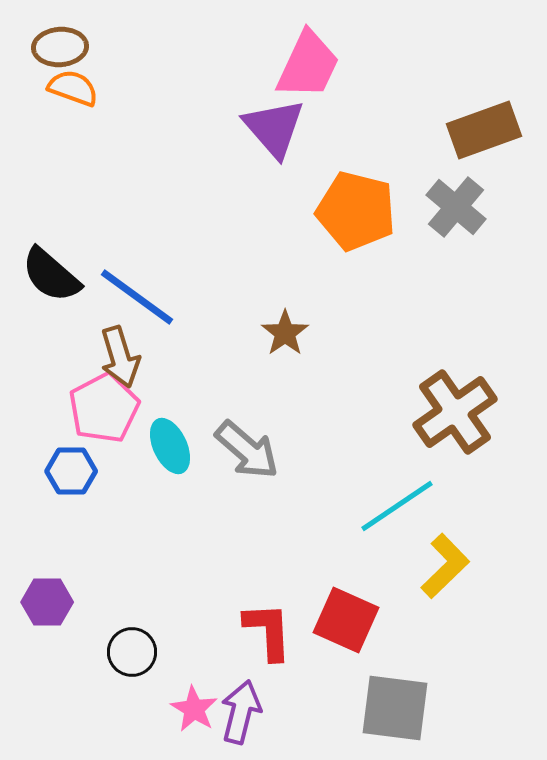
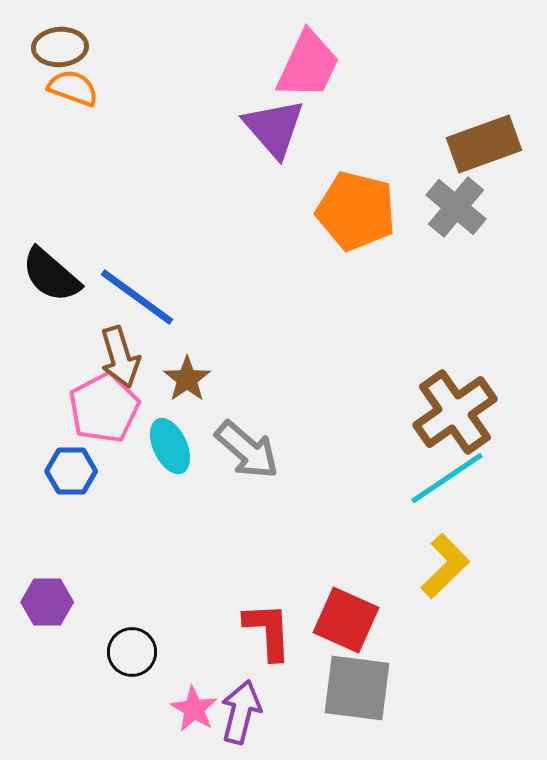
brown rectangle: moved 14 px down
brown star: moved 98 px left, 46 px down
cyan line: moved 50 px right, 28 px up
gray square: moved 38 px left, 20 px up
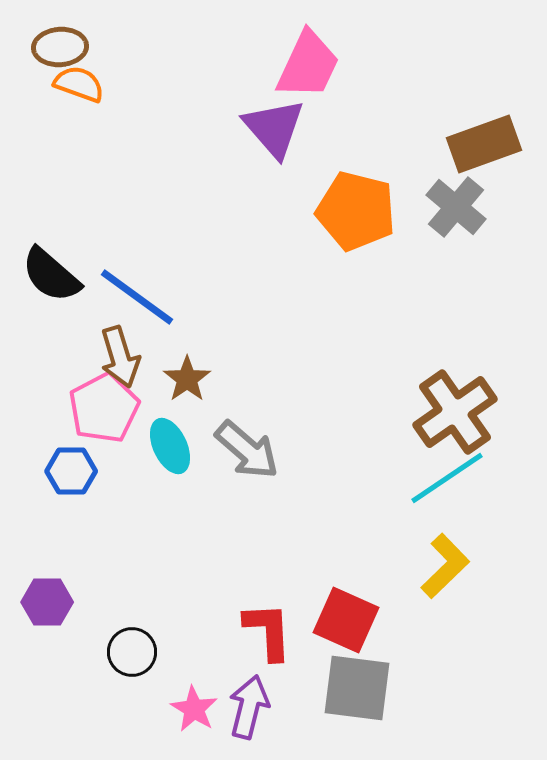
orange semicircle: moved 6 px right, 4 px up
purple arrow: moved 8 px right, 5 px up
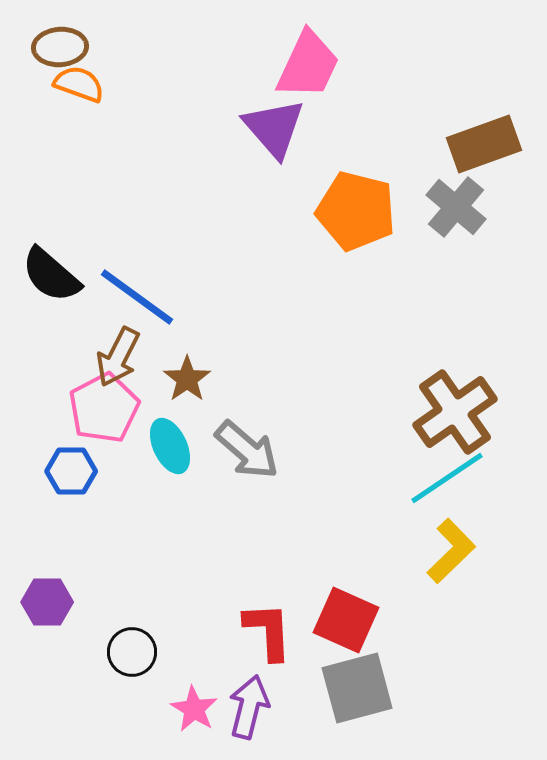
brown arrow: moved 2 px left; rotated 44 degrees clockwise
yellow L-shape: moved 6 px right, 15 px up
gray square: rotated 22 degrees counterclockwise
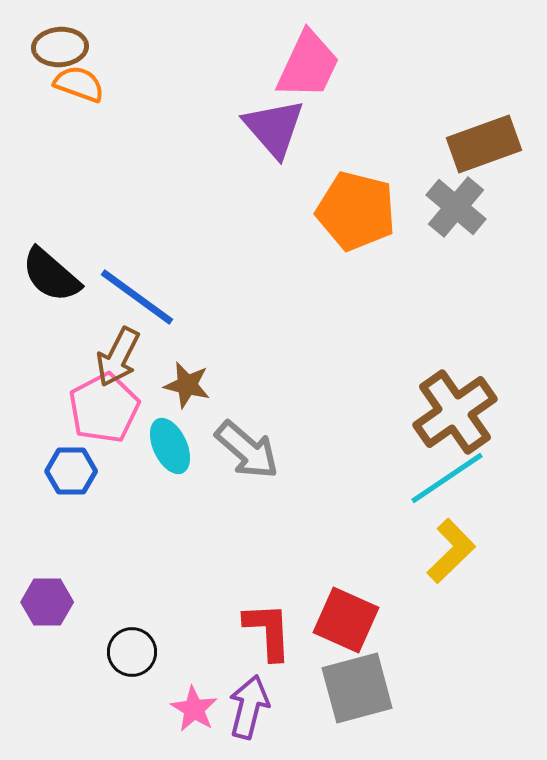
brown star: moved 6 px down; rotated 24 degrees counterclockwise
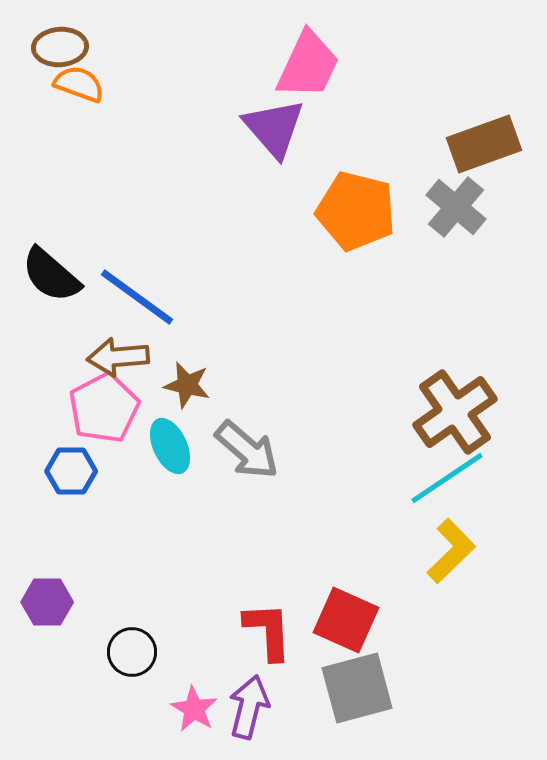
brown arrow: rotated 58 degrees clockwise
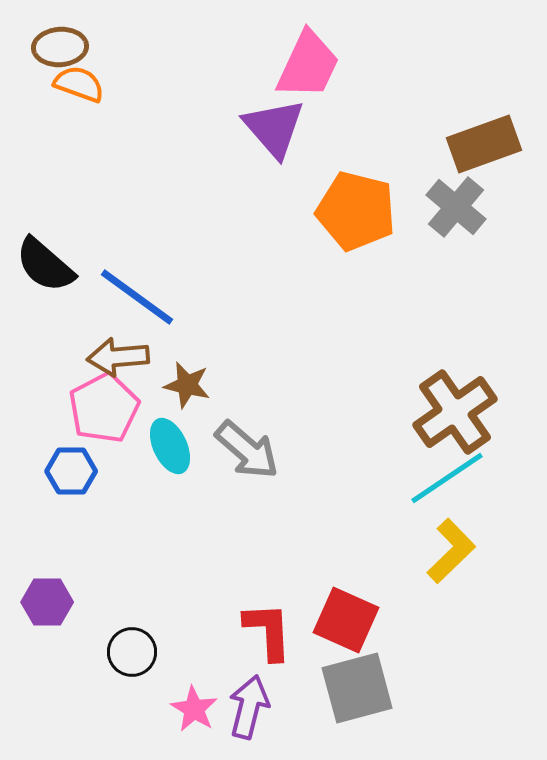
black semicircle: moved 6 px left, 10 px up
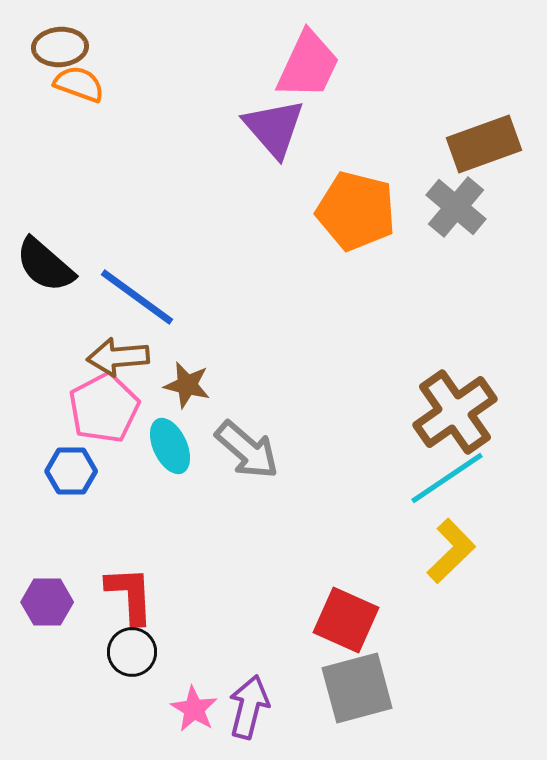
red L-shape: moved 138 px left, 36 px up
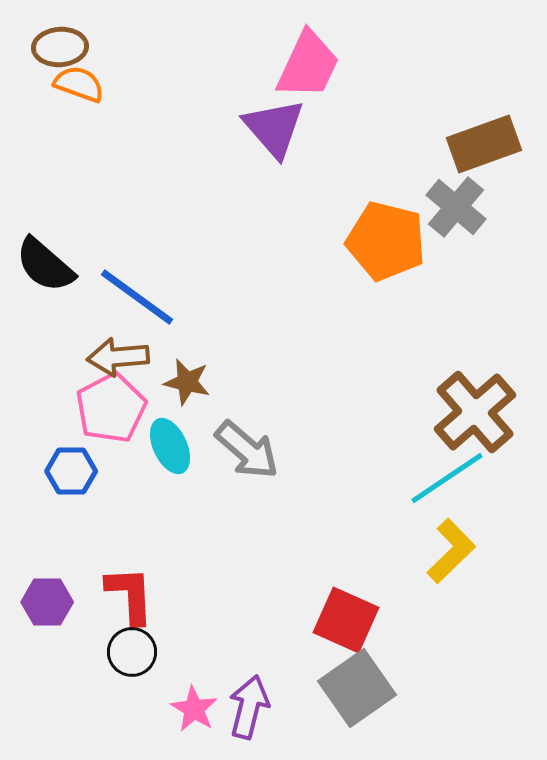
orange pentagon: moved 30 px right, 30 px down
brown star: moved 3 px up
pink pentagon: moved 7 px right
brown cross: moved 20 px right; rotated 6 degrees counterclockwise
gray square: rotated 20 degrees counterclockwise
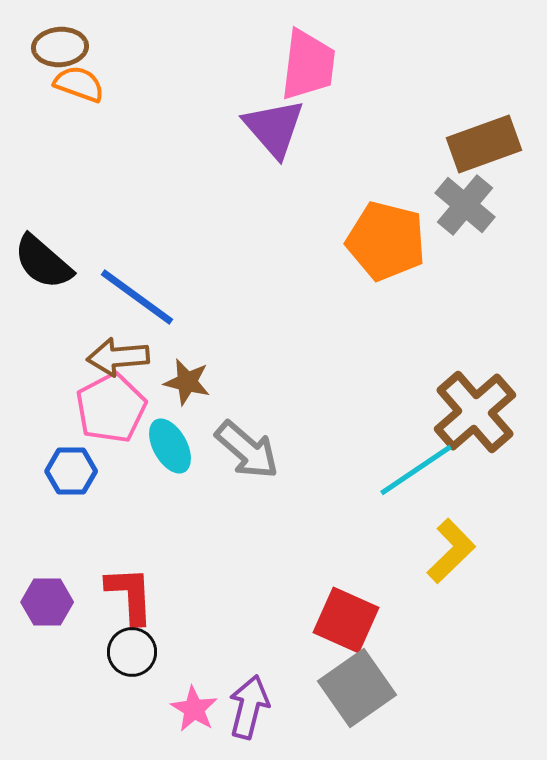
pink trapezoid: rotated 18 degrees counterclockwise
gray cross: moved 9 px right, 2 px up
black semicircle: moved 2 px left, 3 px up
cyan ellipse: rotated 4 degrees counterclockwise
cyan line: moved 31 px left, 8 px up
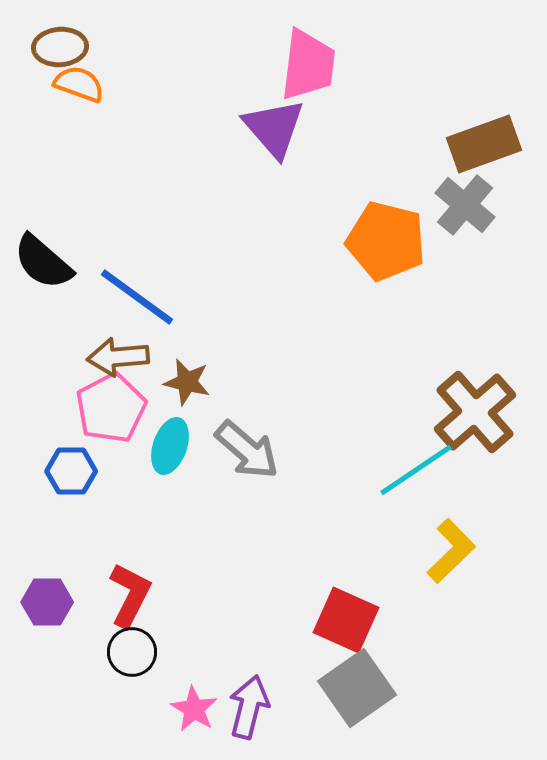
cyan ellipse: rotated 48 degrees clockwise
red L-shape: rotated 30 degrees clockwise
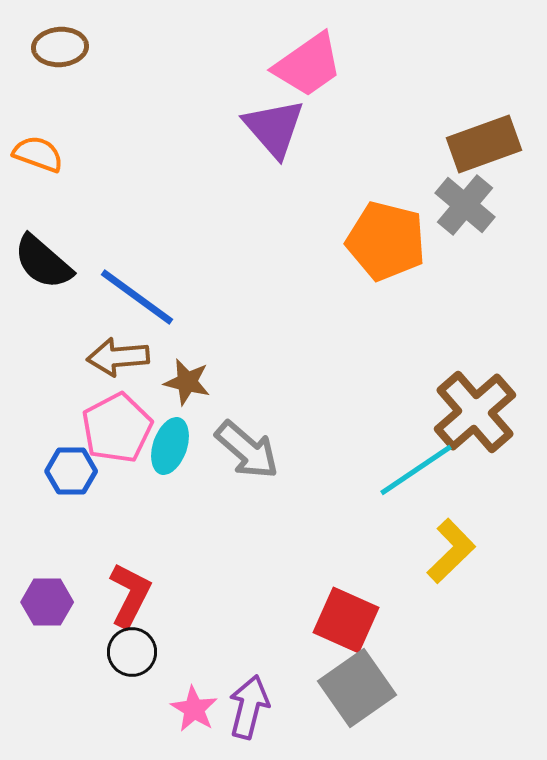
pink trapezoid: rotated 48 degrees clockwise
orange semicircle: moved 41 px left, 70 px down
pink pentagon: moved 6 px right, 20 px down
